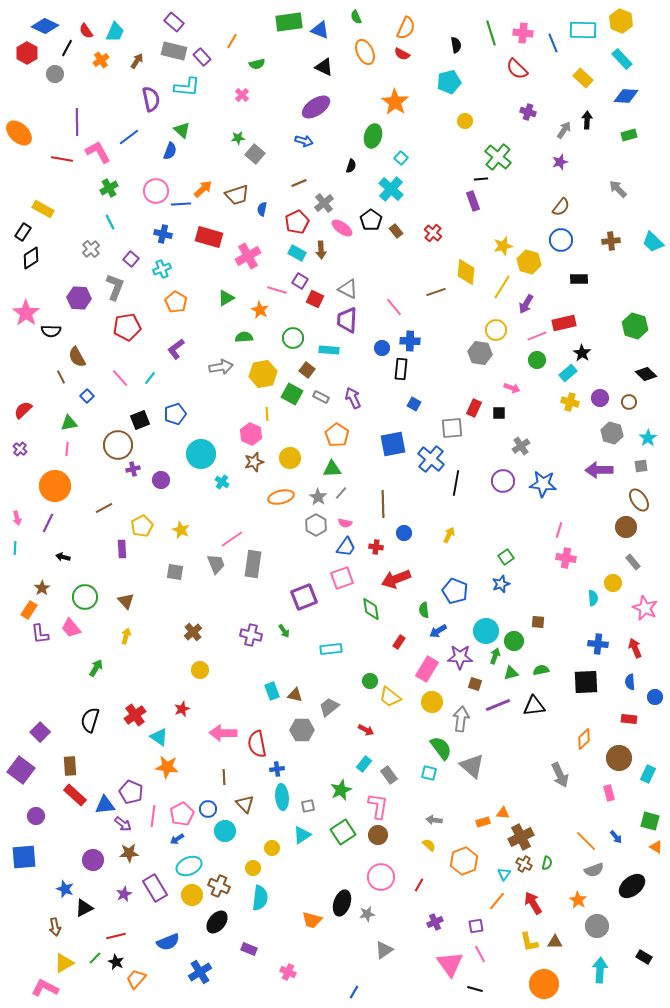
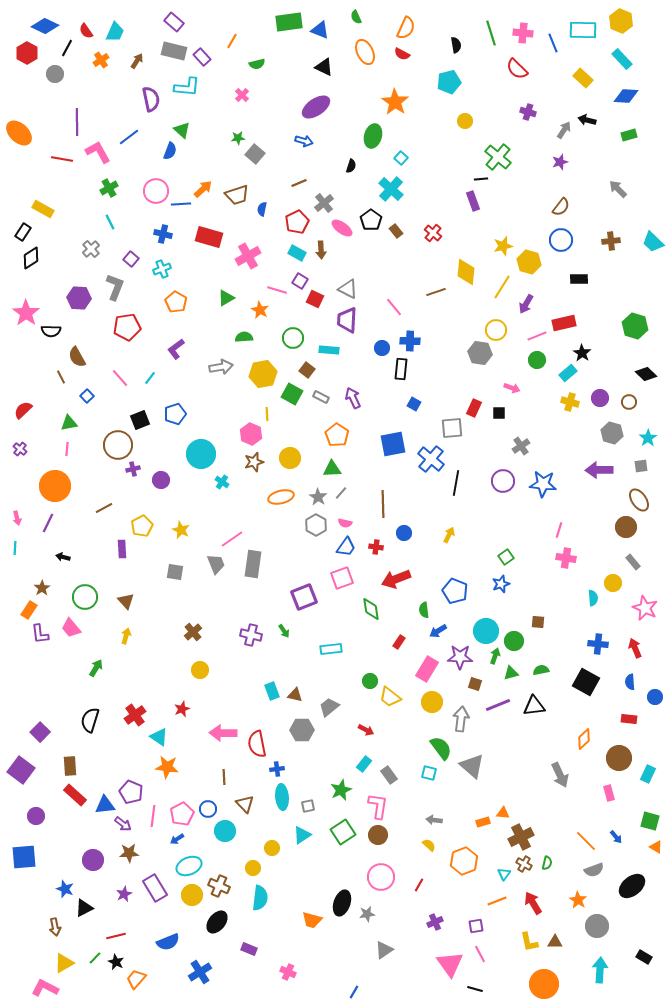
black arrow at (587, 120): rotated 78 degrees counterclockwise
black square at (586, 682): rotated 32 degrees clockwise
orange line at (497, 901): rotated 30 degrees clockwise
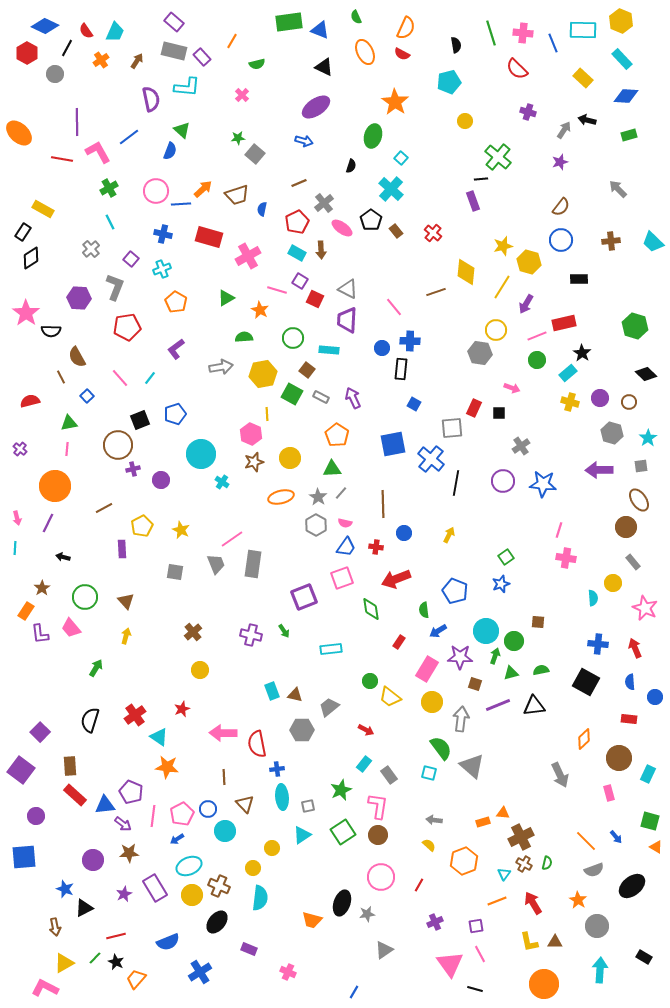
red semicircle at (23, 410): moved 7 px right, 9 px up; rotated 30 degrees clockwise
orange rectangle at (29, 610): moved 3 px left, 1 px down
